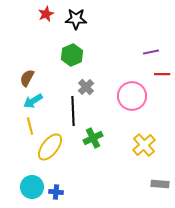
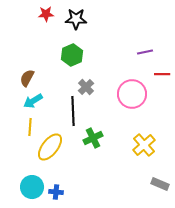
red star: rotated 21 degrees clockwise
purple line: moved 6 px left
pink circle: moved 2 px up
yellow line: moved 1 px down; rotated 18 degrees clockwise
gray rectangle: rotated 18 degrees clockwise
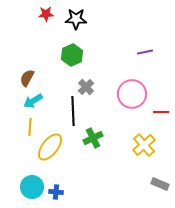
red line: moved 1 px left, 38 px down
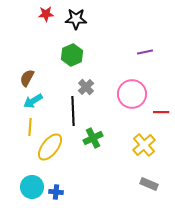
gray rectangle: moved 11 px left
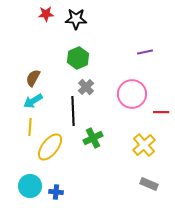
green hexagon: moved 6 px right, 3 px down
brown semicircle: moved 6 px right
cyan circle: moved 2 px left, 1 px up
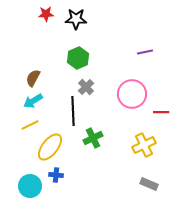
yellow line: moved 2 px up; rotated 60 degrees clockwise
yellow cross: rotated 15 degrees clockwise
blue cross: moved 17 px up
